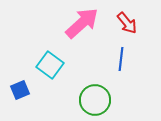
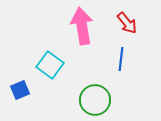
pink arrow: moved 3 px down; rotated 57 degrees counterclockwise
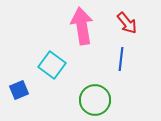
cyan square: moved 2 px right
blue square: moved 1 px left
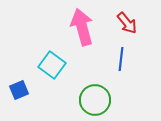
pink arrow: moved 1 px down; rotated 6 degrees counterclockwise
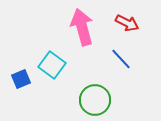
red arrow: rotated 25 degrees counterclockwise
blue line: rotated 50 degrees counterclockwise
blue square: moved 2 px right, 11 px up
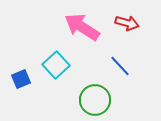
red arrow: rotated 10 degrees counterclockwise
pink arrow: rotated 42 degrees counterclockwise
blue line: moved 1 px left, 7 px down
cyan square: moved 4 px right; rotated 12 degrees clockwise
